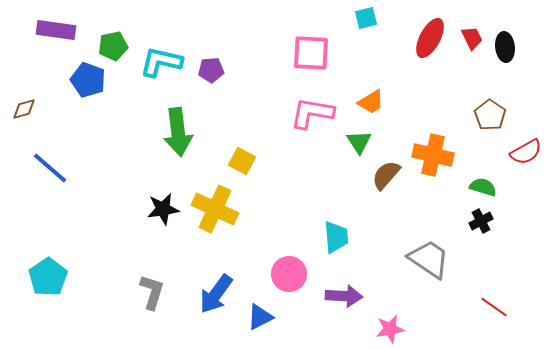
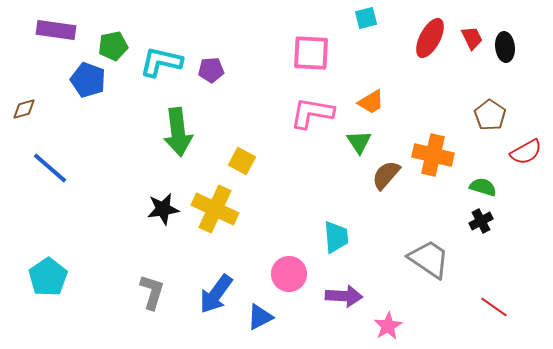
pink star: moved 2 px left, 3 px up; rotated 20 degrees counterclockwise
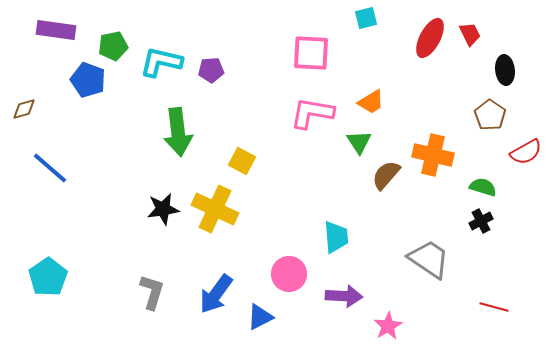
red trapezoid: moved 2 px left, 4 px up
black ellipse: moved 23 px down
red line: rotated 20 degrees counterclockwise
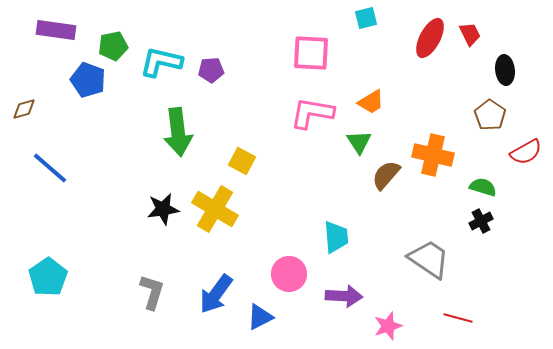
yellow cross: rotated 6 degrees clockwise
red line: moved 36 px left, 11 px down
pink star: rotated 12 degrees clockwise
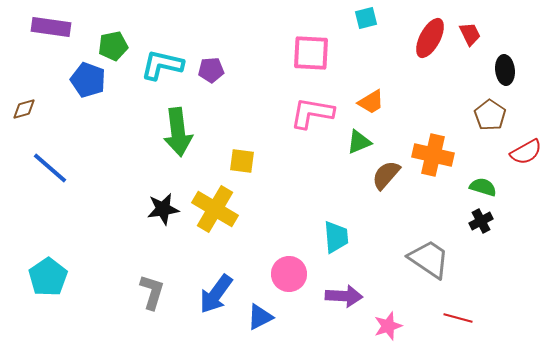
purple rectangle: moved 5 px left, 3 px up
cyan L-shape: moved 1 px right, 3 px down
green triangle: rotated 40 degrees clockwise
yellow square: rotated 20 degrees counterclockwise
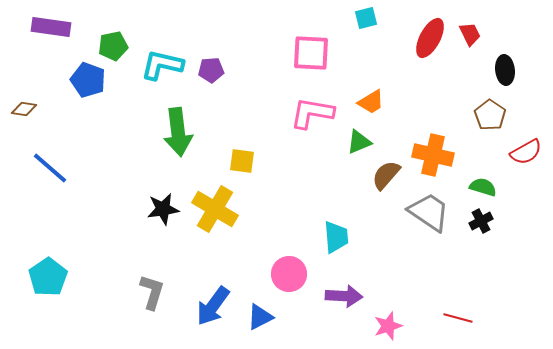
brown diamond: rotated 25 degrees clockwise
gray trapezoid: moved 47 px up
blue arrow: moved 3 px left, 12 px down
